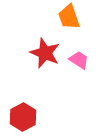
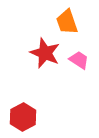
orange trapezoid: moved 2 px left, 5 px down
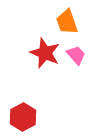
pink trapezoid: moved 3 px left, 5 px up; rotated 15 degrees clockwise
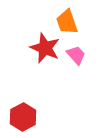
red star: moved 5 px up
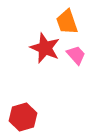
red hexagon: rotated 12 degrees clockwise
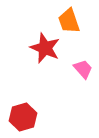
orange trapezoid: moved 2 px right, 1 px up
pink trapezoid: moved 7 px right, 14 px down
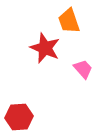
red hexagon: moved 4 px left; rotated 12 degrees clockwise
